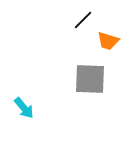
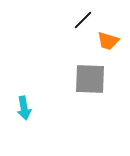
cyan arrow: rotated 30 degrees clockwise
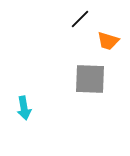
black line: moved 3 px left, 1 px up
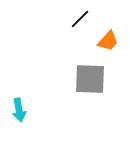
orange trapezoid: rotated 65 degrees counterclockwise
cyan arrow: moved 5 px left, 2 px down
